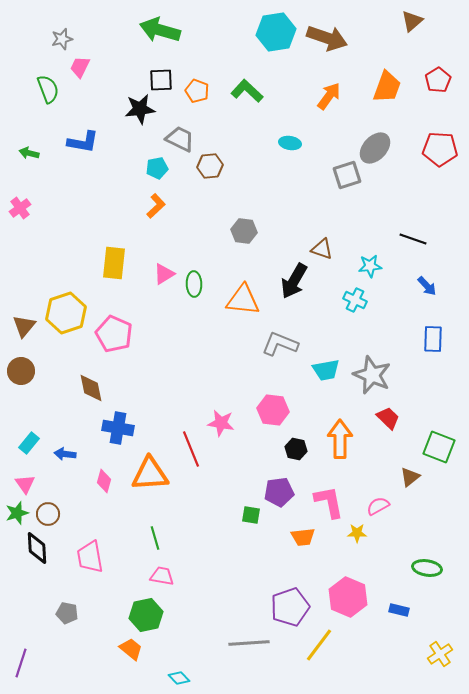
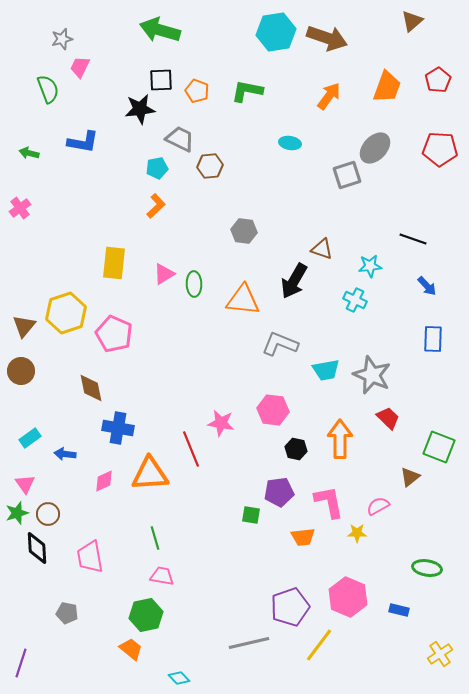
green L-shape at (247, 91): rotated 32 degrees counterclockwise
cyan rectangle at (29, 443): moved 1 px right, 5 px up; rotated 15 degrees clockwise
pink diamond at (104, 481): rotated 50 degrees clockwise
gray line at (249, 643): rotated 9 degrees counterclockwise
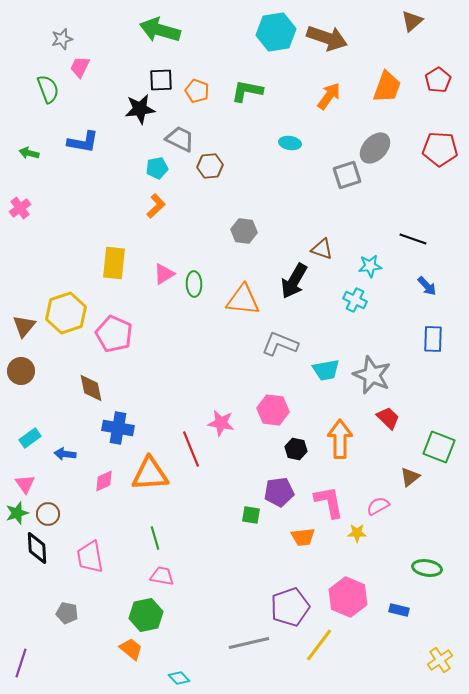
yellow cross at (440, 654): moved 6 px down
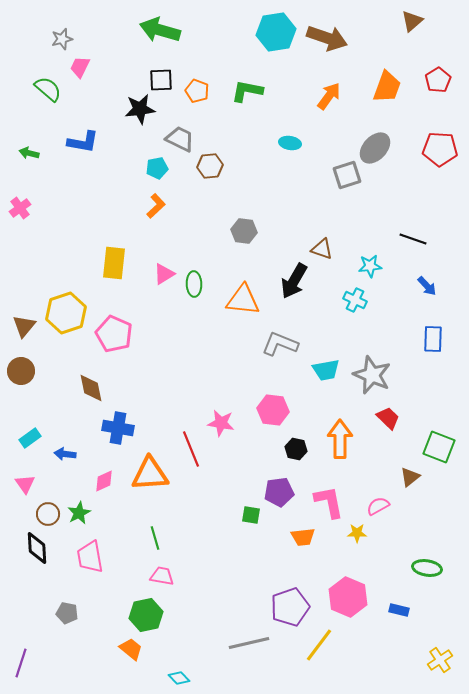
green semicircle at (48, 89): rotated 28 degrees counterclockwise
green star at (17, 513): moved 62 px right; rotated 10 degrees counterclockwise
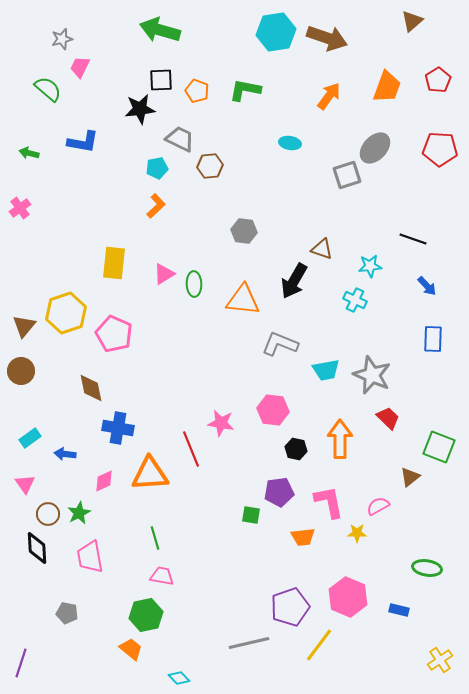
green L-shape at (247, 91): moved 2 px left, 1 px up
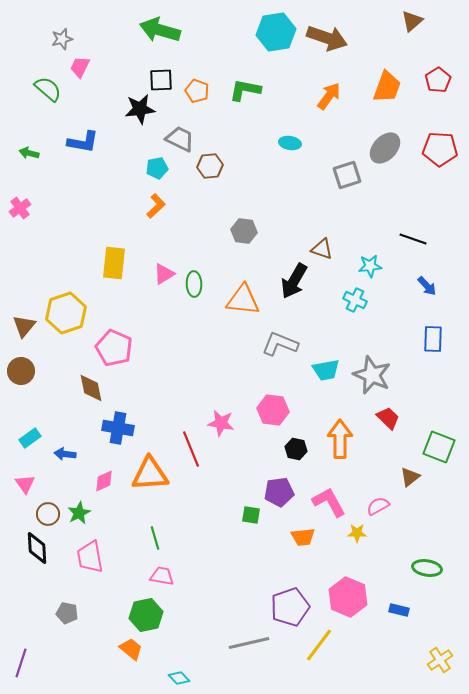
gray ellipse at (375, 148): moved 10 px right
pink pentagon at (114, 334): moved 14 px down
pink L-shape at (329, 502): rotated 18 degrees counterclockwise
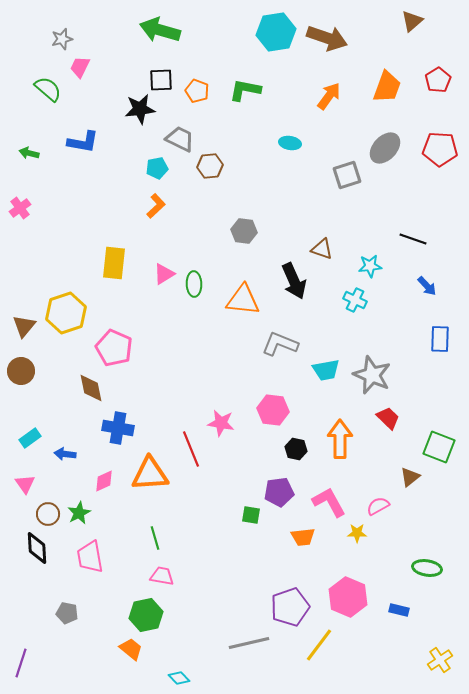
black arrow at (294, 281): rotated 54 degrees counterclockwise
blue rectangle at (433, 339): moved 7 px right
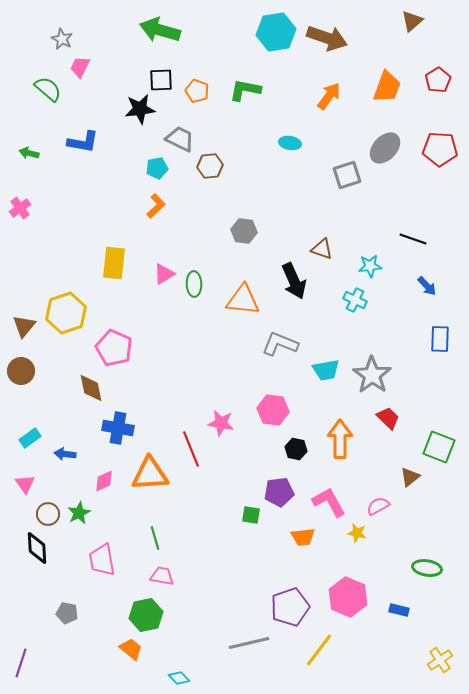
gray star at (62, 39): rotated 30 degrees counterclockwise
gray star at (372, 375): rotated 12 degrees clockwise
yellow star at (357, 533): rotated 12 degrees clockwise
pink trapezoid at (90, 557): moved 12 px right, 3 px down
yellow line at (319, 645): moved 5 px down
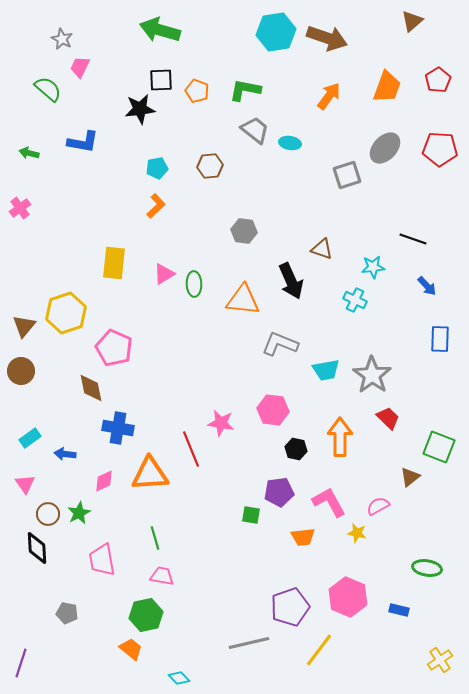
gray trapezoid at (180, 139): moved 75 px right, 9 px up; rotated 12 degrees clockwise
cyan star at (370, 266): moved 3 px right, 1 px down
black arrow at (294, 281): moved 3 px left
orange arrow at (340, 439): moved 2 px up
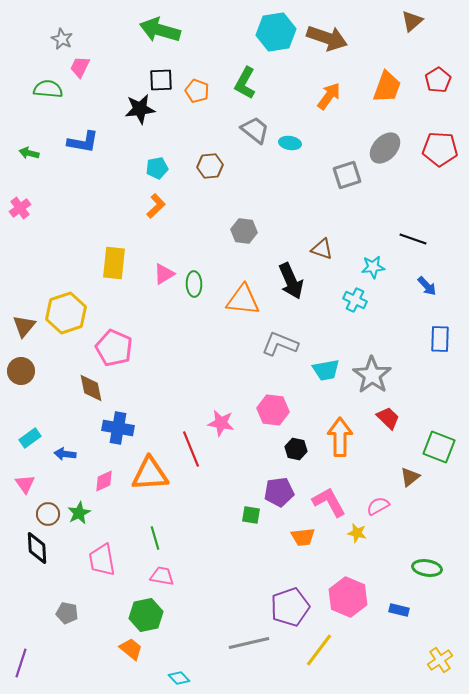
green semicircle at (48, 89): rotated 36 degrees counterclockwise
green L-shape at (245, 90): moved 7 px up; rotated 72 degrees counterclockwise
